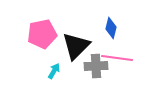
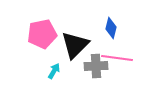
black triangle: moved 1 px left, 1 px up
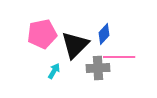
blue diamond: moved 7 px left, 6 px down; rotated 30 degrees clockwise
pink line: moved 2 px right, 1 px up; rotated 8 degrees counterclockwise
gray cross: moved 2 px right, 2 px down
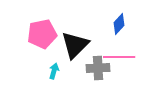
blue diamond: moved 15 px right, 10 px up
cyan arrow: rotated 14 degrees counterclockwise
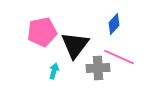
blue diamond: moved 5 px left
pink pentagon: moved 2 px up
black triangle: rotated 8 degrees counterclockwise
pink line: rotated 24 degrees clockwise
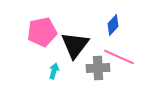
blue diamond: moved 1 px left, 1 px down
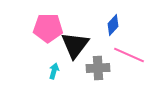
pink pentagon: moved 6 px right, 4 px up; rotated 12 degrees clockwise
pink line: moved 10 px right, 2 px up
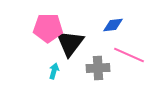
blue diamond: rotated 40 degrees clockwise
black triangle: moved 5 px left, 2 px up
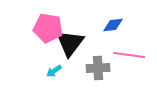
pink pentagon: rotated 8 degrees clockwise
pink line: rotated 16 degrees counterclockwise
cyan arrow: rotated 140 degrees counterclockwise
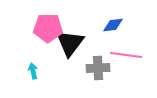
pink pentagon: rotated 8 degrees counterclockwise
pink line: moved 3 px left
cyan arrow: moved 21 px left; rotated 112 degrees clockwise
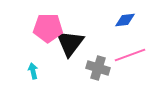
blue diamond: moved 12 px right, 5 px up
pink line: moved 4 px right; rotated 28 degrees counterclockwise
gray cross: rotated 20 degrees clockwise
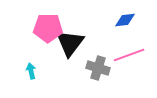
pink line: moved 1 px left
cyan arrow: moved 2 px left
